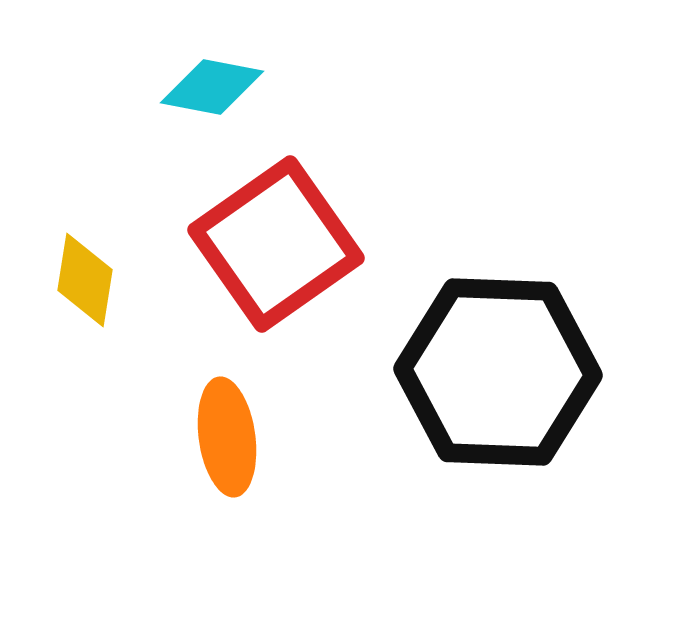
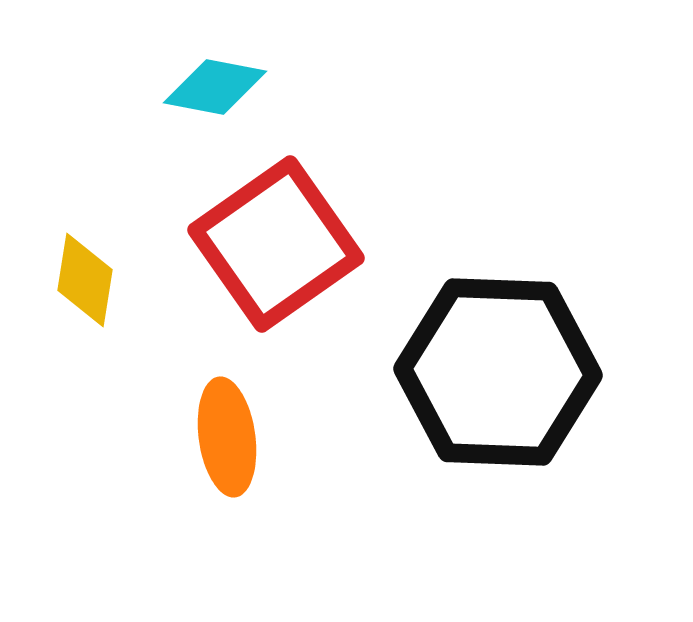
cyan diamond: moved 3 px right
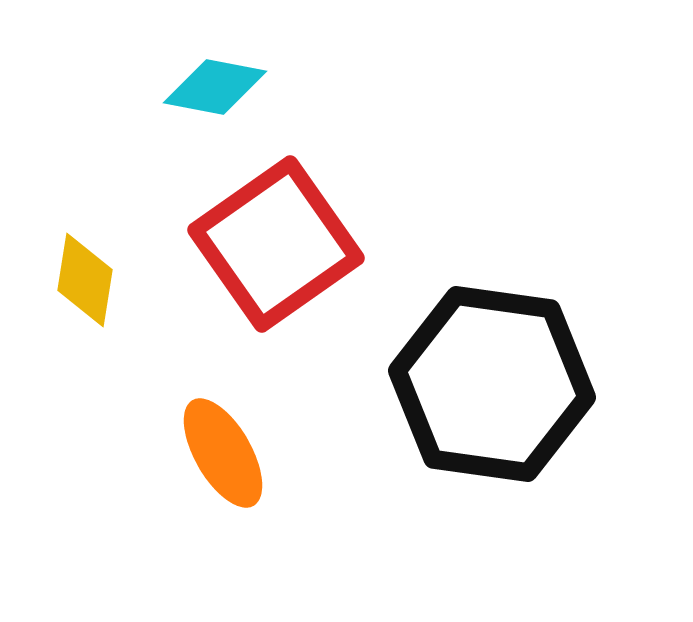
black hexagon: moved 6 px left, 12 px down; rotated 6 degrees clockwise
orange ellipse: moved 4 px left, 16 px down; rotated 22 degrees counterclockwise
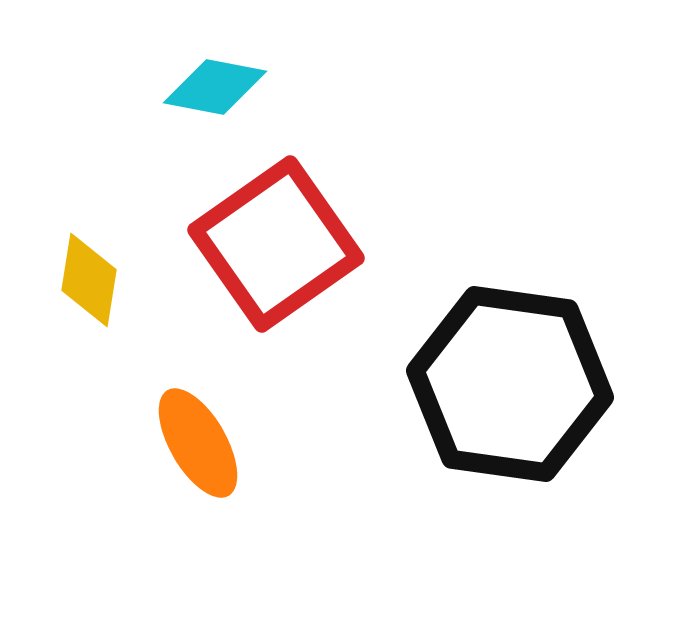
yellow diamond: moved 4 px right
black hexagon: moved 18 px right
orange ellipse: moved 25 px left, 10 px up
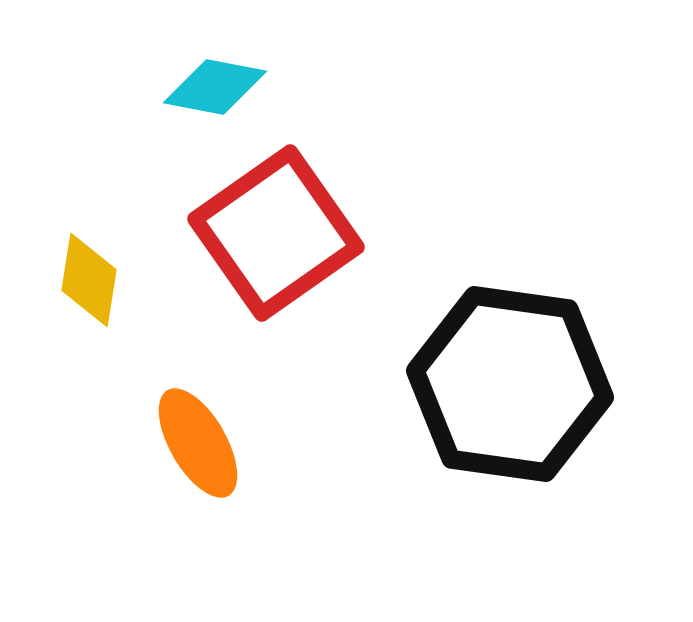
red square: moved 11 px up
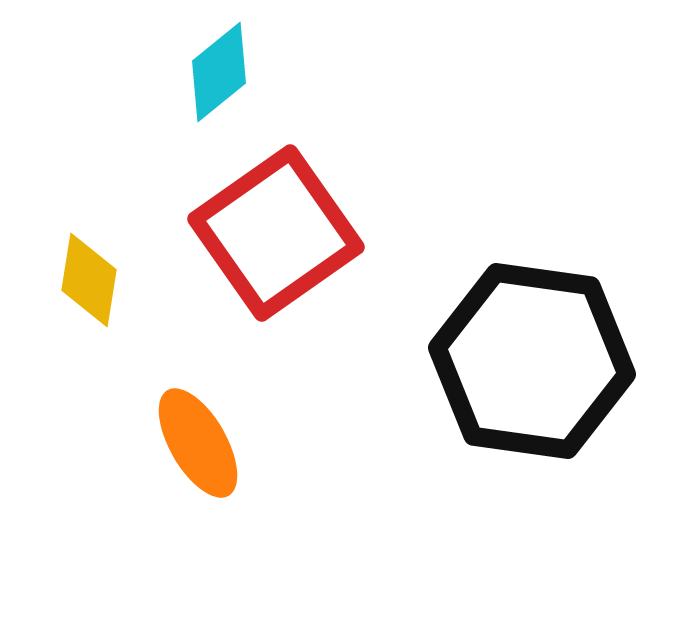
cyan diamond: moved 4 px right, 15 px up; rotated 50 degrees counterclockwise
black hexagon: moved 22 px right, 23 px up
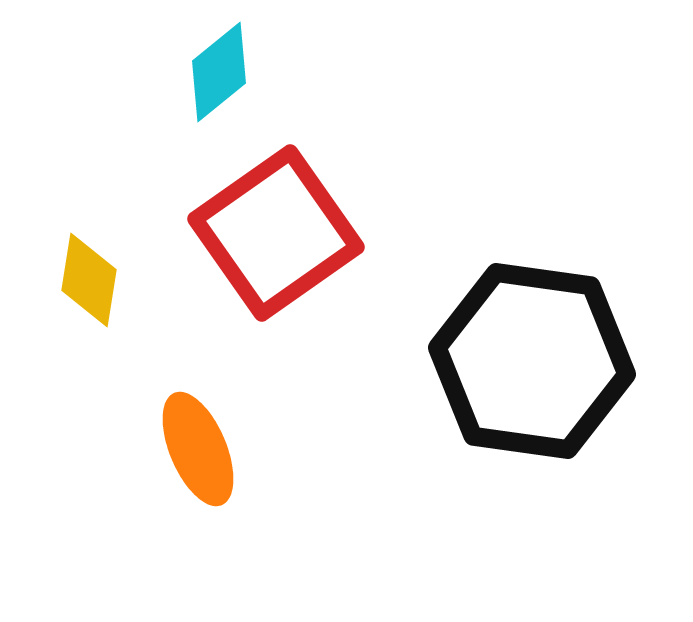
orange ellipse: moved 6 px down; rotated 7 degrees clockwise
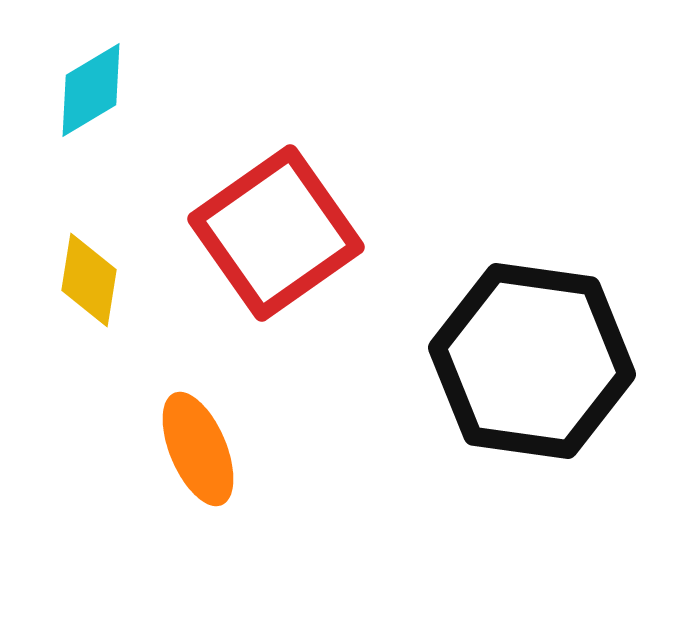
cyan diamond: moved 128 px left, 18 px down; rotated 8 degrees clockwise
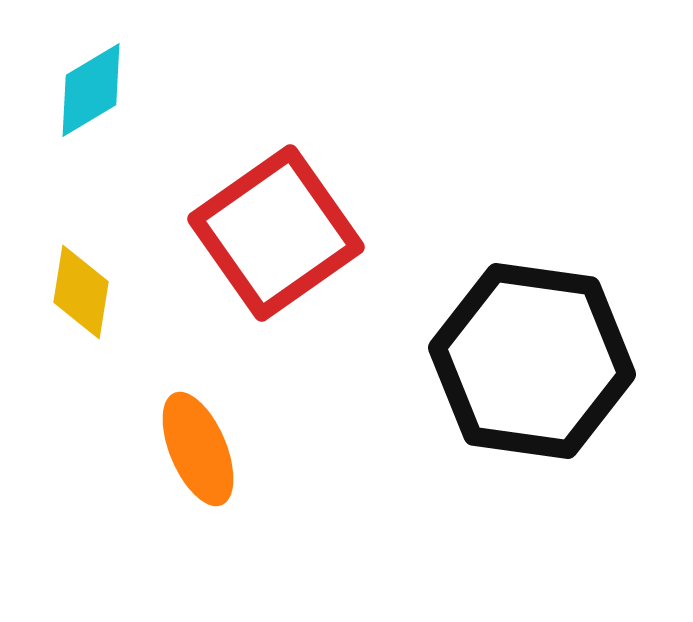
yellow diamond: moved 8 px left, 12 px down
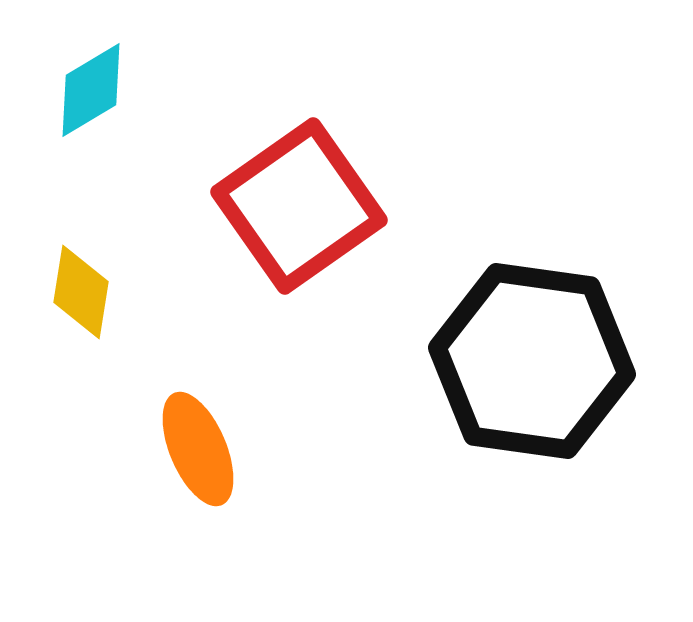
red square: moved 23 px right, 27 px up
